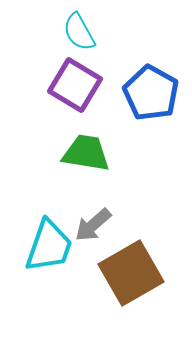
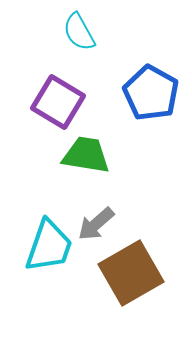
purple square: moved 17 px left, 17 px down
green trapezoid: moved 2 px down
gray arrow: moved 3 px right, 1 px up
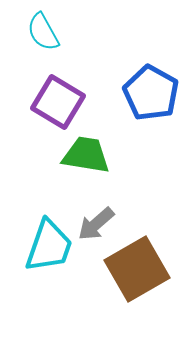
cyan semicircle: moved 36 px left
brown square: moved 6 px right, 4 px up
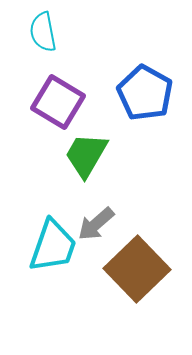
cyan semicircle: rotated 18 degrees clockwise
blue pentagon: moved 6 px left
green trapezoid: rotated 69 degrees counterclockwise
cyan trapezoid: moved 4 px right
brown square: rotated 14 degrees counterclockwise
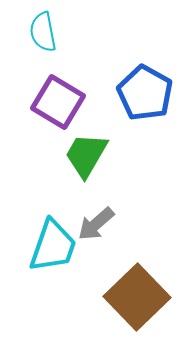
brown square: moved 28 px down
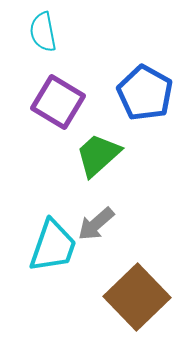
green trapezoid: moved 12 px right; rotated 18 degrees clockwise
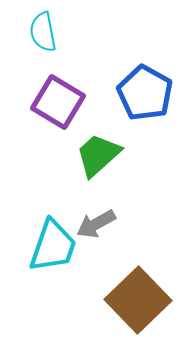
gray arrow: rotated 12 degrees clockwise
brown square: moved 1 px right, 3 px down
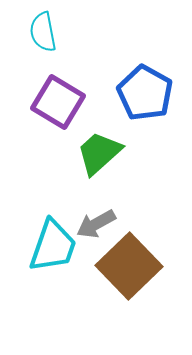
green trapezoid: moved 1 px right, 2 px up
brown square: moved 9 px left, 34 px up
